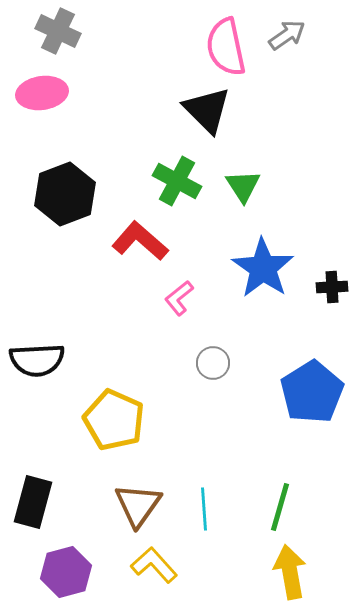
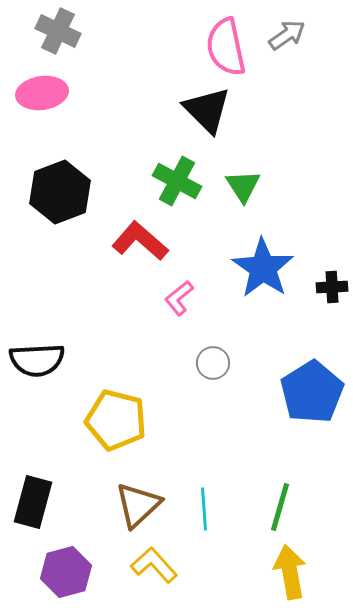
black hexagon: moved 5 px left, 2 px up
yellow pentagon: moved 2 px right; rotated 10 degrees counterclockwise
brown triangle: rotated 12 degrees clockwise
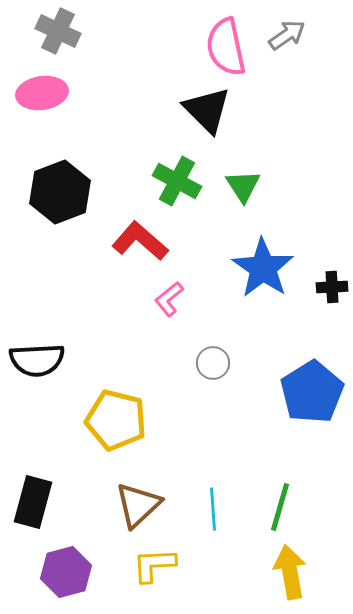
pink L-shape: moved 10 px left, 1 px down
cyan line: moved 9 px right
yellow L-shape: rotated 51 degrees counterclockwise
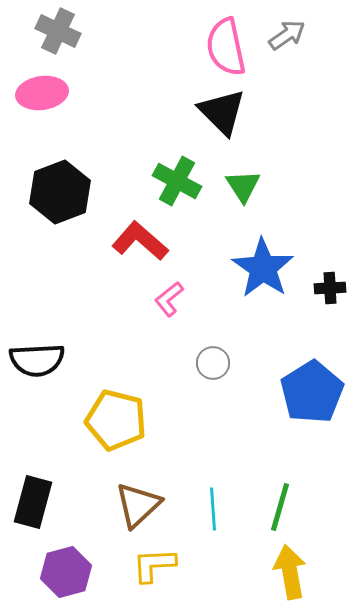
black triangle: moved 15 px right, 2 px down
black cross: moved 2 px left, 1 px down
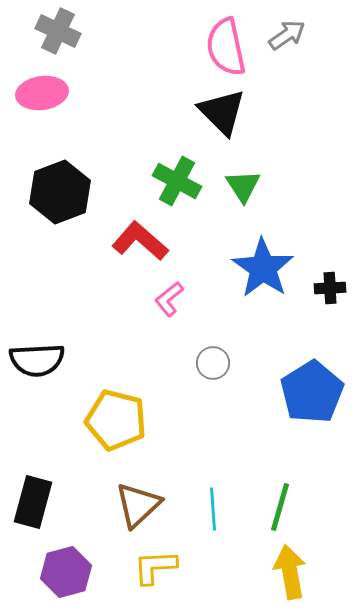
yellow L-shape: moved 1 px right, 2 px down
